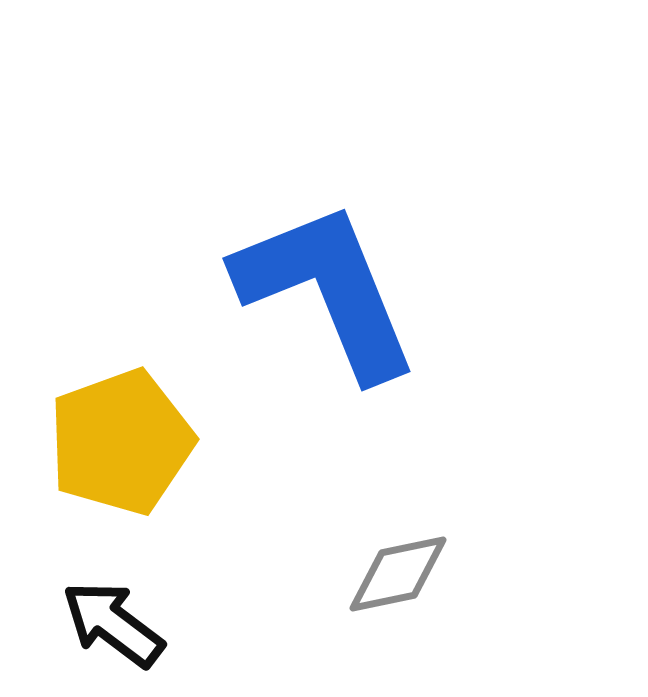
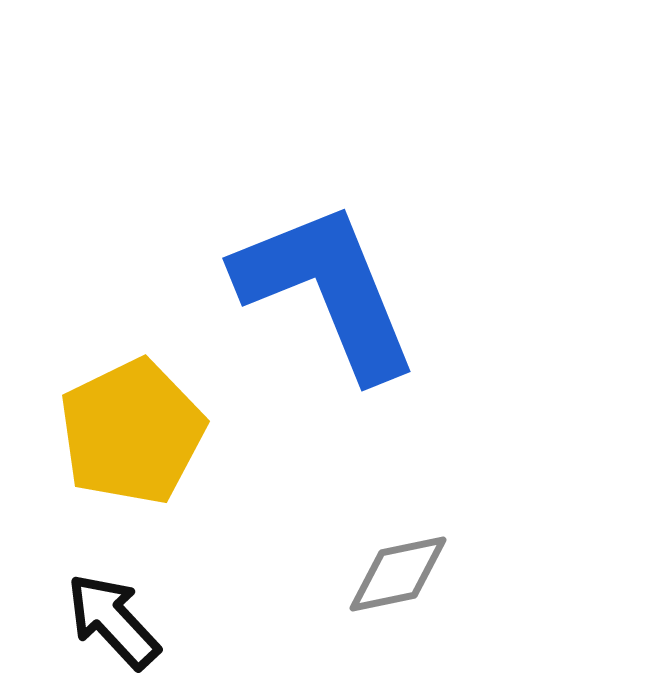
yellow pentagon: moved 11 px right, 10 px up; rotated 6 degrees counterclockwise
black arrow: moved 3 px up; rotated 10 degrees clockwise
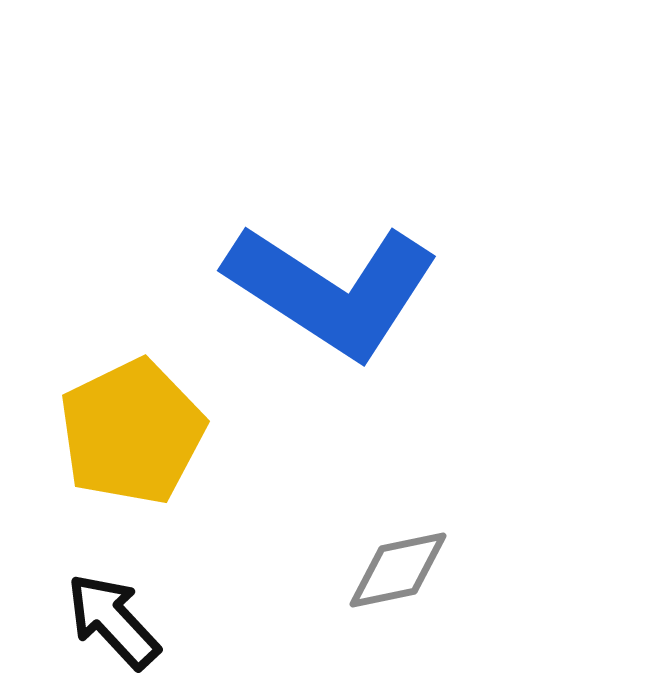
blue L-shape: moved 5 px right; rotated 145 degrees clockwise
gray diamond: moved 4 px up
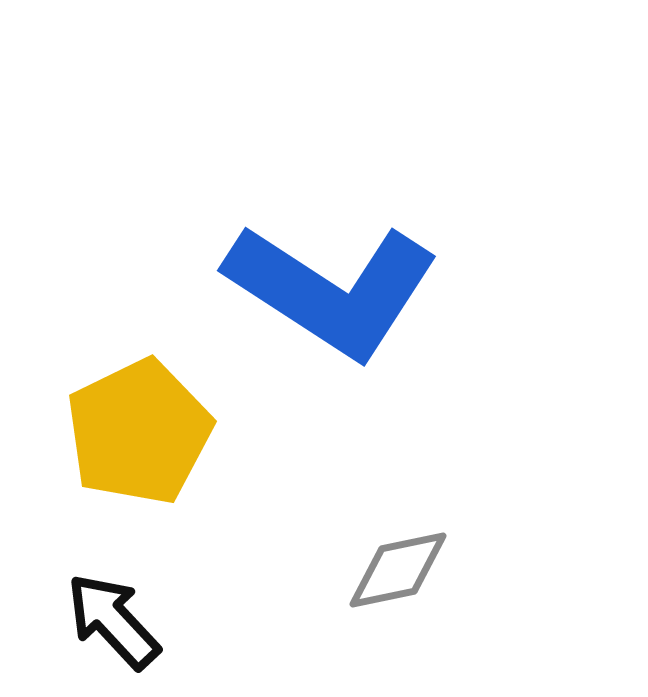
yellow pentagon: moved 7 px right
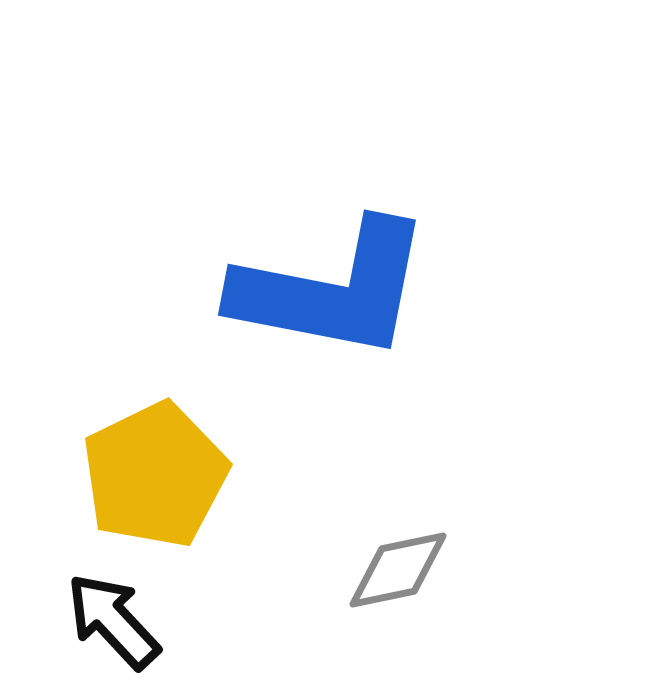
blue L-shape: rotated 22 degrees counterclockwise
yellow pentagon: moved 16 px right, 43 px down
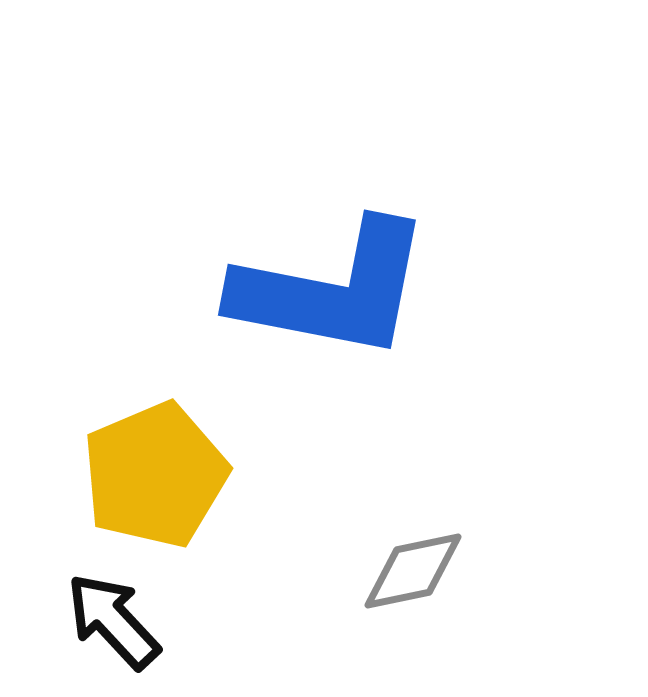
yellow pentagon: rotated 3 degrees clockwise
gray diamond: moved 15 px right, 1 px down
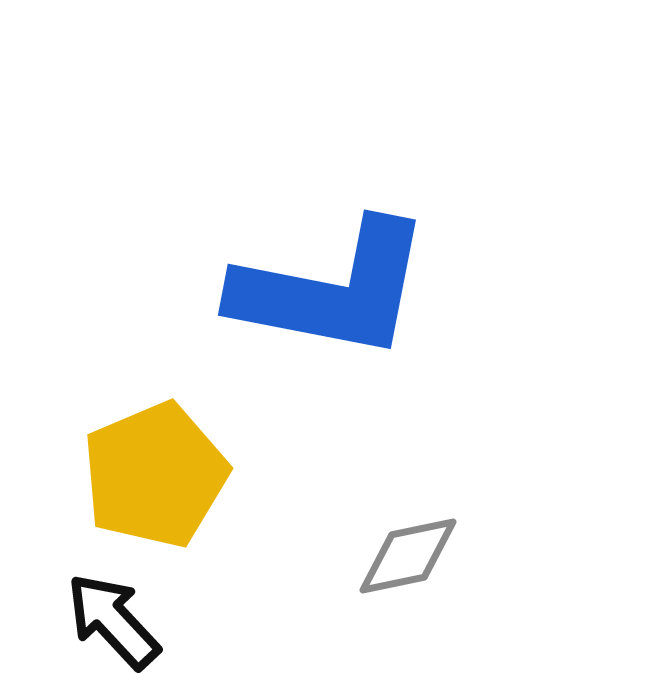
gray diamond: moved 5 px left, 15 px up
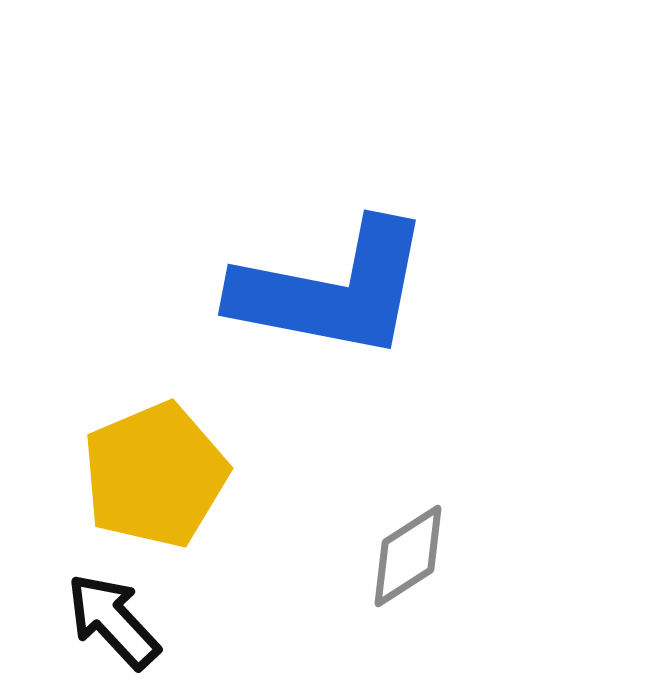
gray diamond: rotated 21 degrees counterclockwise
